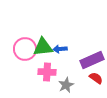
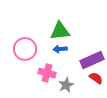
green triangle: moved 17 px right, 16 px up
pink cross: moved 1 px down; rotated 12 degrees clockwise
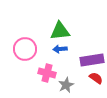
purple rectangle: rotated 15 degrees clockwise
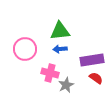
pink cross: moved 3 px right
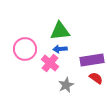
pink cross: moved 10 px up; rotated 24 degrees clockwise
